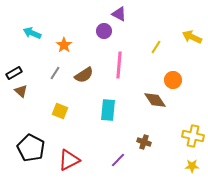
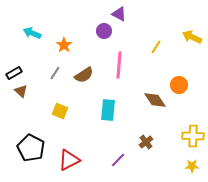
orange circle: moved 6 px right, 5 px down
yellow cross: rotated 10 degrees counterclockwise
brown cross: moved 2 px right; rotated 32 degrees clockwise
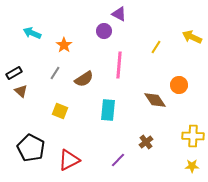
brown semicircle: moved 4 px down
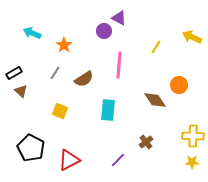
purple triangle: moved 4 px down
yellow star: moved 4 px up
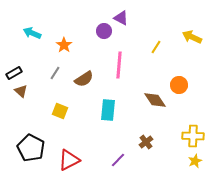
purple triangle: moved 2 px right
yellow star: moved 3 px right, 1 px up; rotated 24 degrees counterclockwise
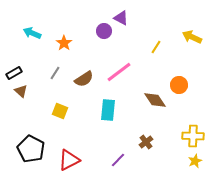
orange star: moved 2 px up
pink line: moved 7 px down; rotated 48 degrees clockwise
black pentagon: moved 1 px down
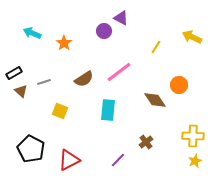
gray line: moved 11 px left, 9 px down; rotated 40 degrees clockwise
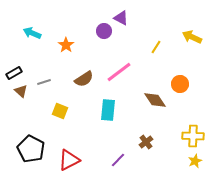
orange star: moved 2 px right, 2 px down
orange circle: moved 1 px right, 1 px up
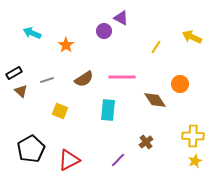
pink line: moved 3 px right, 5 px down; rotated 36 degrees clockwise
gray line: moved 3 px right, 2 px up
black pentagon: rotated 16 degrees clockwise
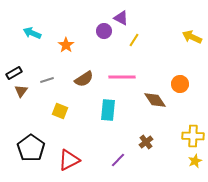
yellow line: moved 22 px left, 7 px up
brown triangle: rotated 24 degrees clockwise
black pentagon: moved 1 px up; rotated 8 degrees counterclockwise
